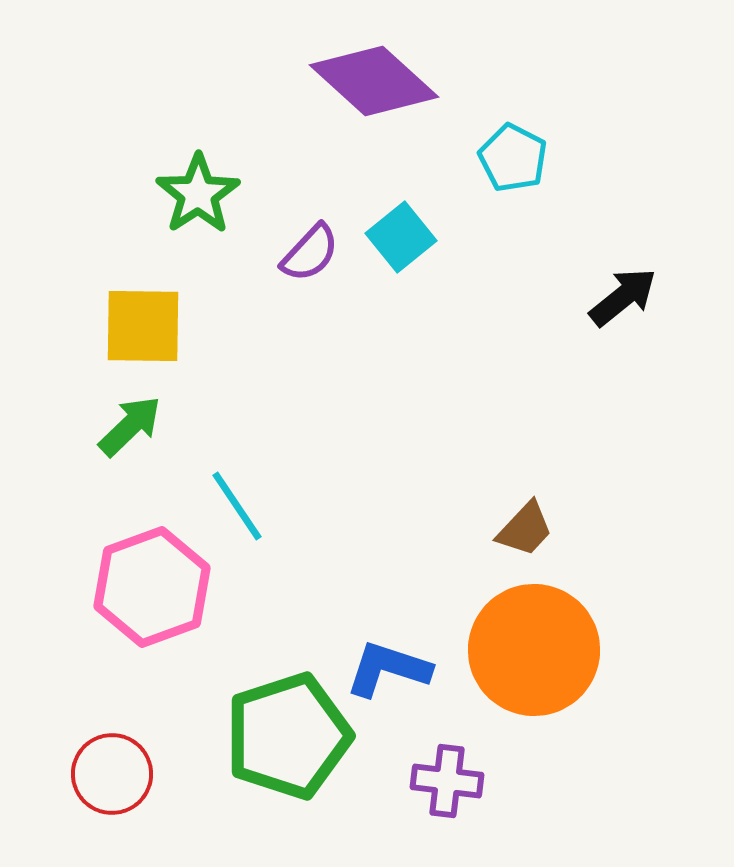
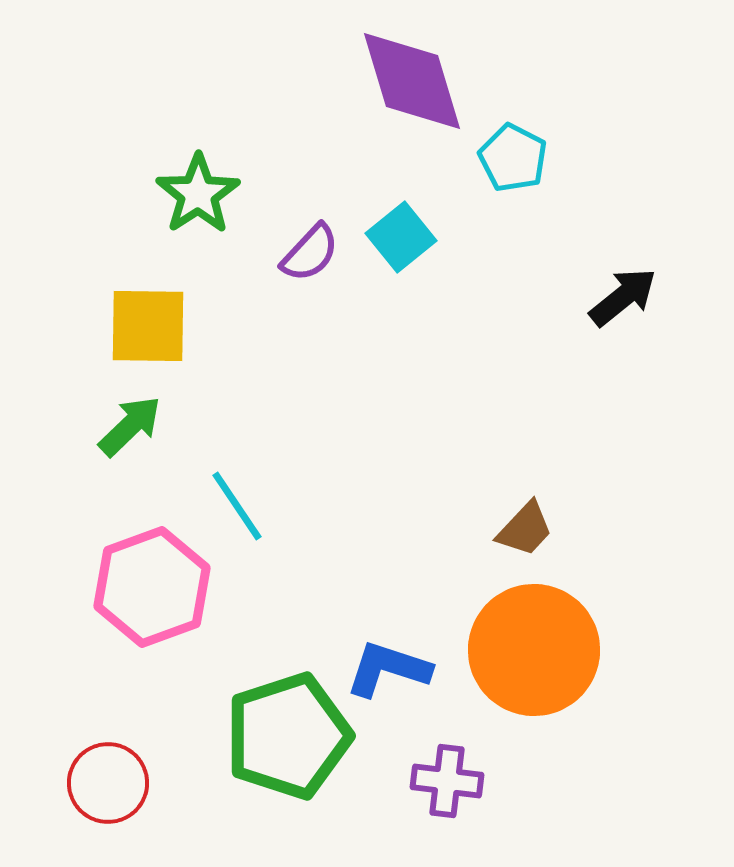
purple diamond: moved 38 px right; rotated 31 degrees clockwise
yellow square: moved 5 px right
red circle: moved 4 px left, 9 px down
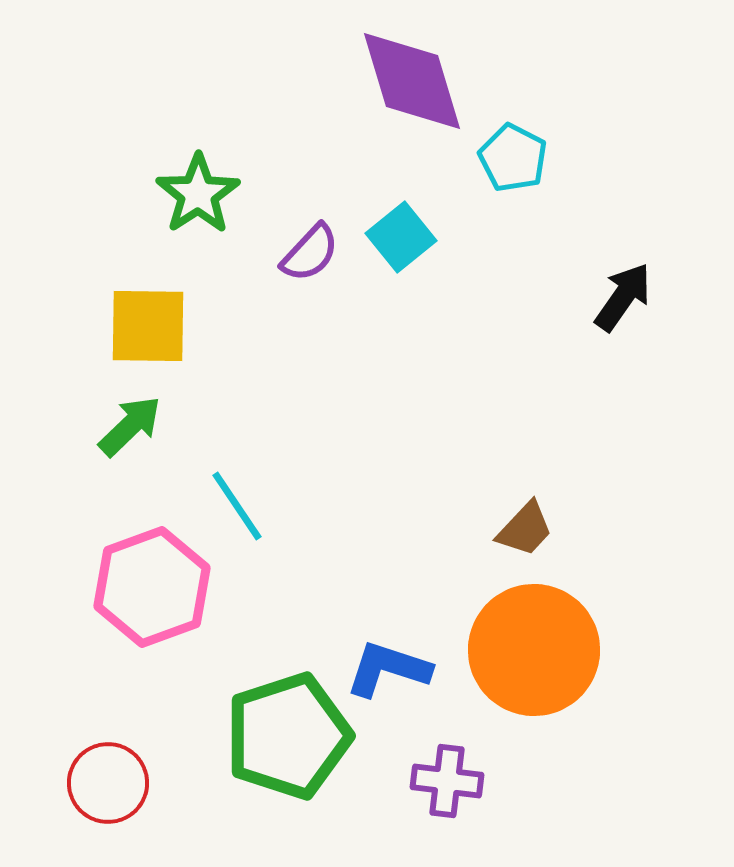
black arrow: rotated 16 degrees counterclockwise
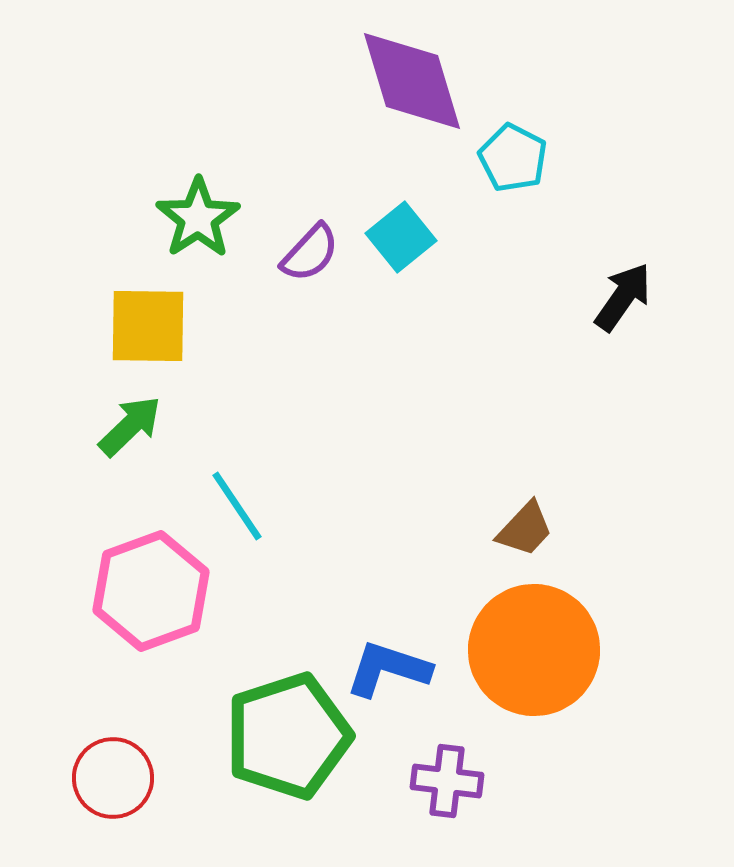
green star: moved 24 px down
pink hexagon: moved 1 px left, 4 px down
red circle: moved 5 px right, 5 px up
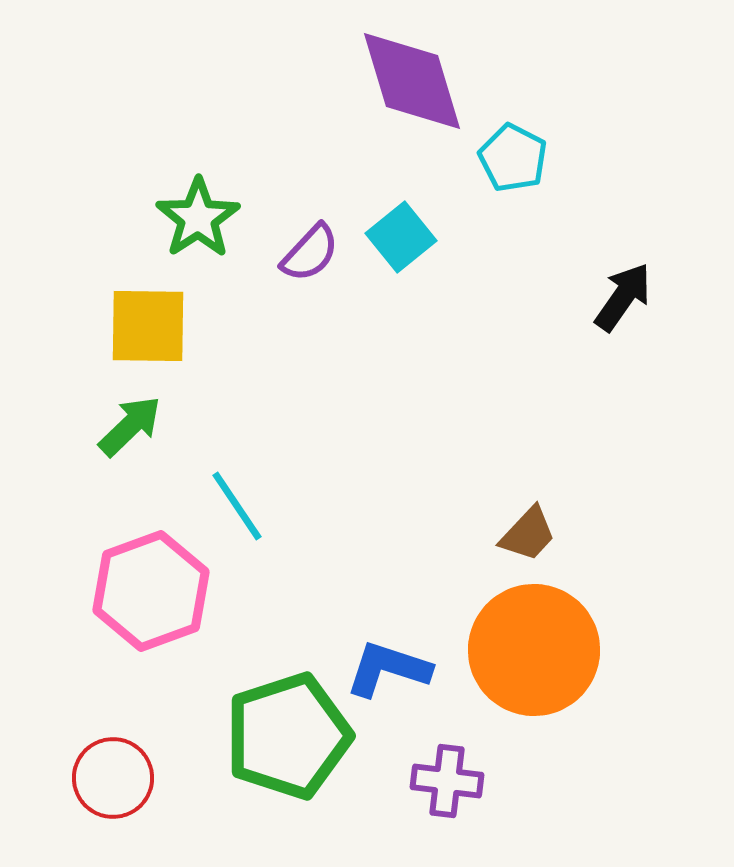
brown trapezoid: moved 3 px right, 5 px down
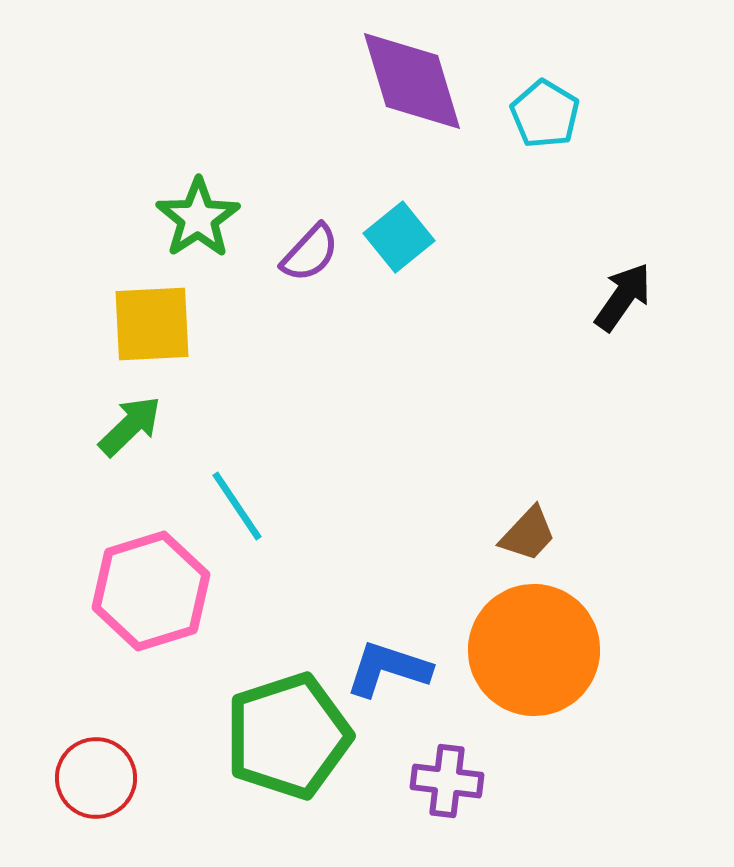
cyan pentagon: moved 32 px right, 44 px up; rotated 4 degrees clockwise
cyan square: moved 2 px left
yellow square: moved 4 px right, 2 px up; rotated 4 degrees counterclockwise
pink hexagon: rotated 3 degrees clockwise
red circle: moved 17 px left
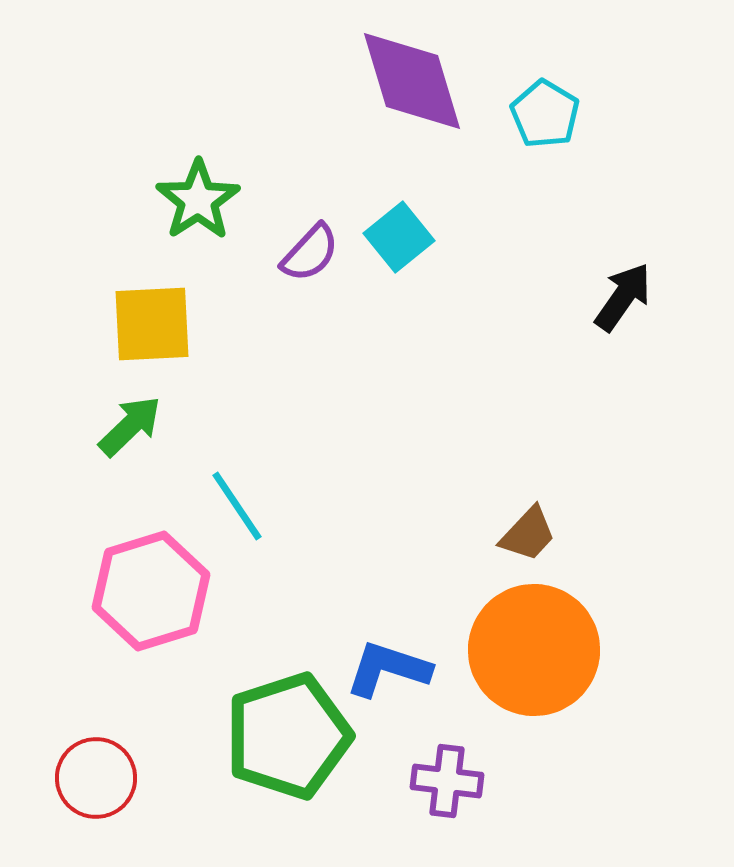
green star: moved 18 px up
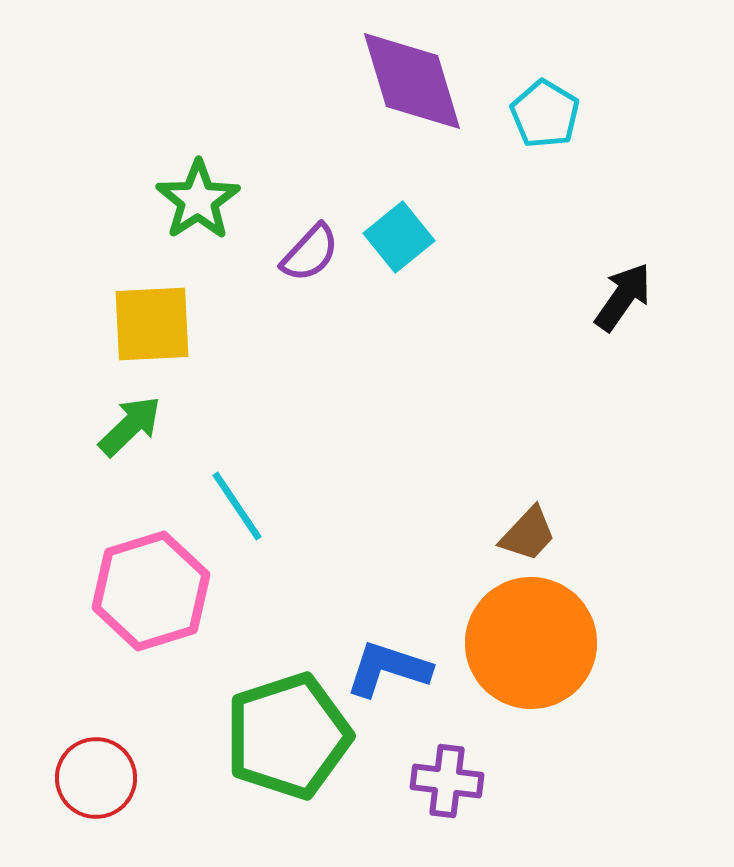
orange circle: moved 3 px left, 7 px up
